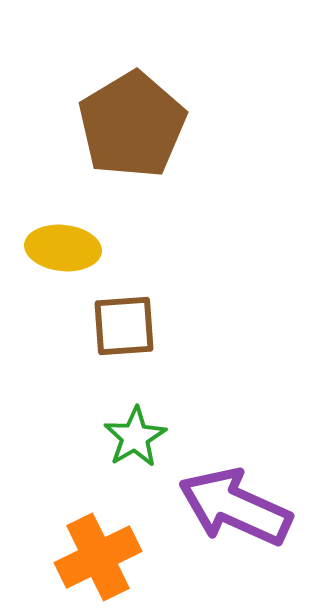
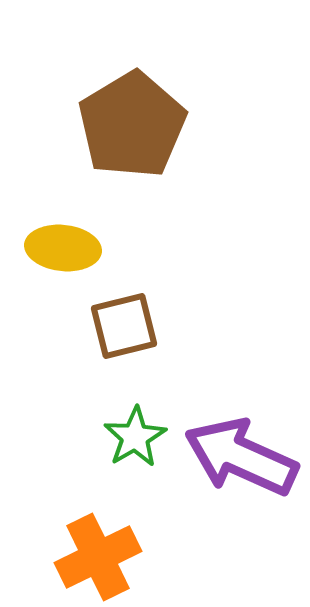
brown square: rotated 10 degrees counterclockwise
purple arrow: moved 6 px right, 50 px up
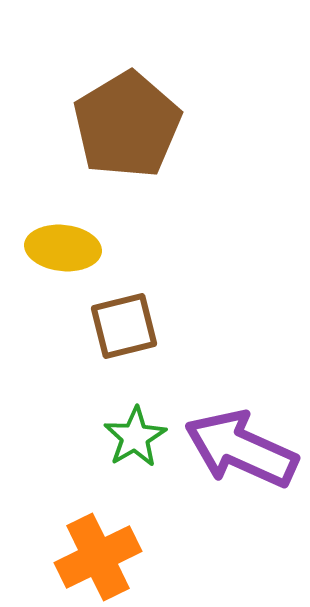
brown pentagon: moved 5 px left
purple arrow: moved 8 px up
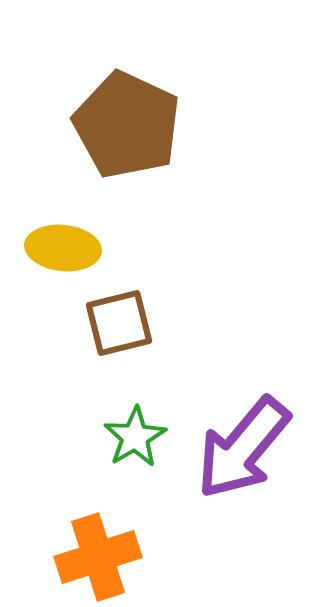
brown pentagon: rotated 16 degrees counterclockwise
brown square: moved 5 px left, 3 px up
purple arrow: moved 2 px right, 1 px up; rotated 74 degrees counterclockwise
orange cross: rotated 8 degrees clockwise
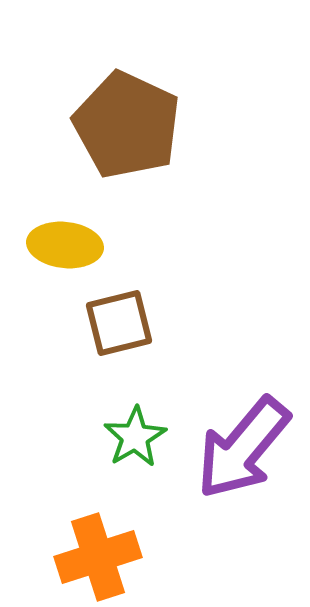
yellow ellipse: moved 2 px right, 3 px up
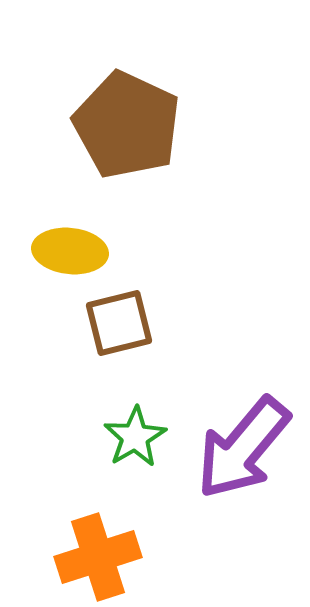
yellow ellipse: moved 5 px right, 6 px down
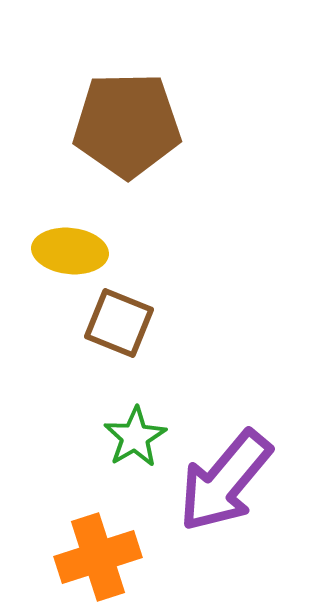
brown pentagon: rotated 26 degrees counterclockwise
brown square: rotated 36 degrees clockwise
purple arrow: moved 18 px left, 33 px down
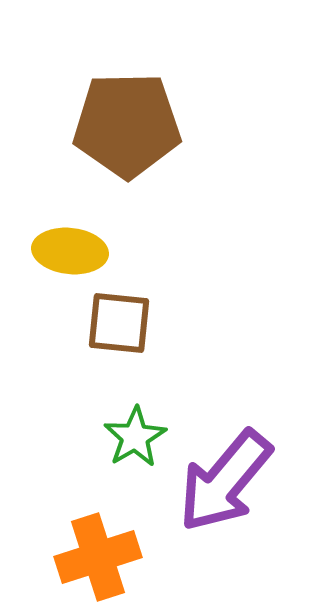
brown square: rotated 16 degrees counterclockwise
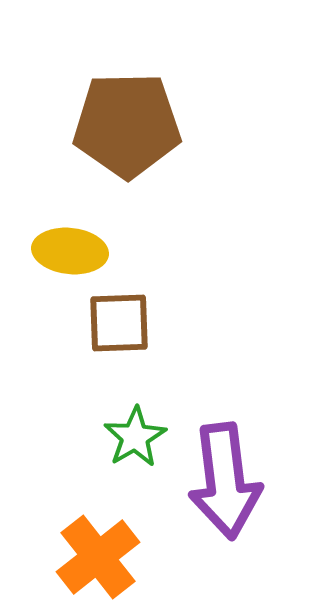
brown square: rotated 8 degrees counterclockwise
purple arrow: rotated 47 degrees counterclockwise
orange cross: rotated 20 degrees counterclockwise
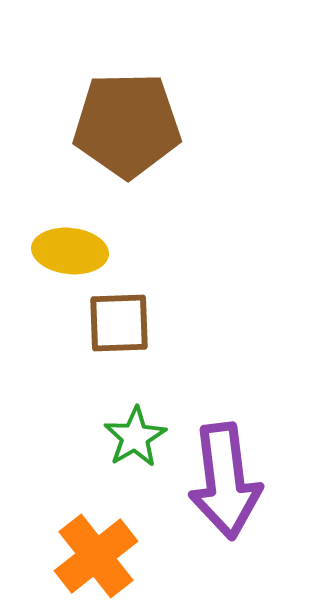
orange cross: moved 2 px left, 1 px up
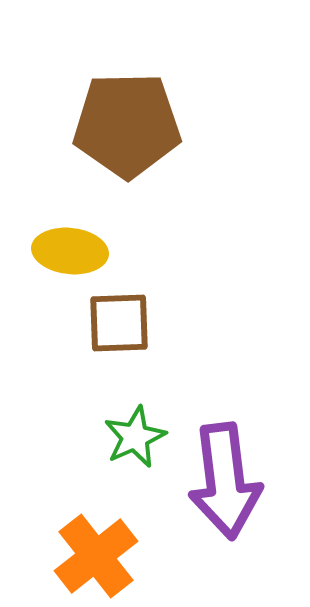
green star: rotated 6 degrees clockwise
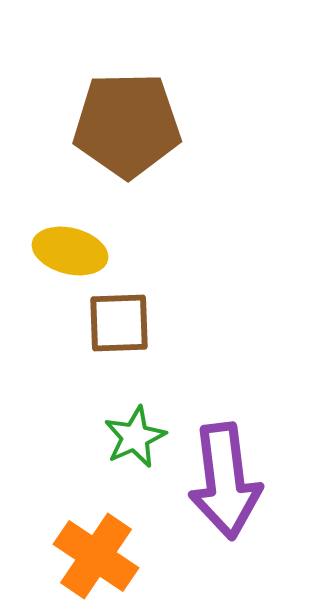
yellow ellipse: rotated 8 degrees clockwise
orange cross: rotated 18 degrees counterclockwise
